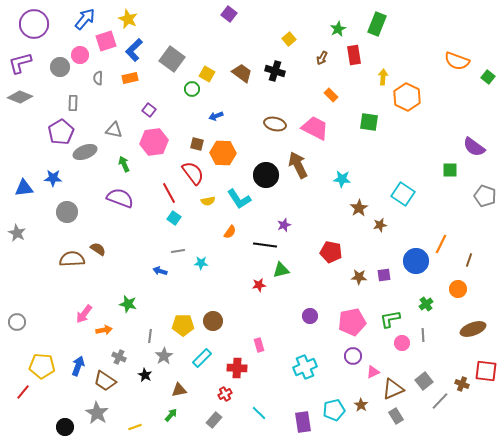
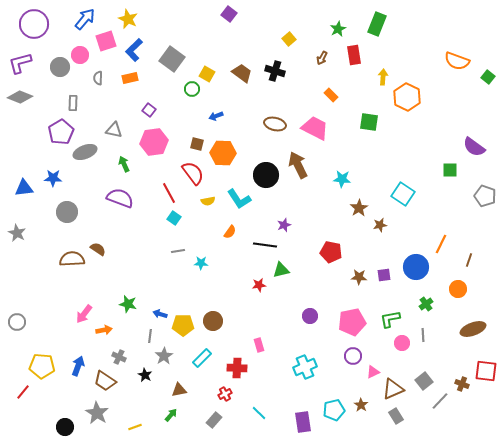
blue circle at (416, 261): moved 6 px down
blue arrow at (160, 271): moved 43 px down
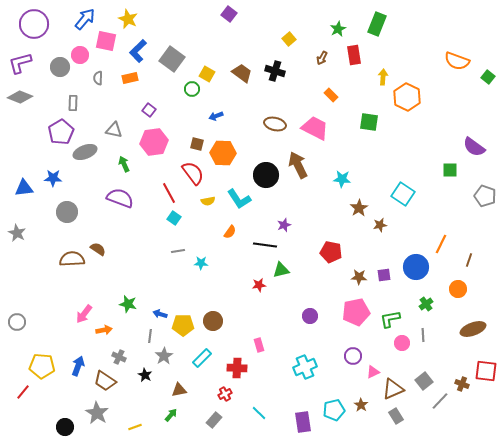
pink square at (106, 41): rotated 30 degrees clockwise
blue L-shape at (134, 50): moved 4 px right, 1 px down
pink pentagon at (352, 322): moved 4 px right, 10 px up
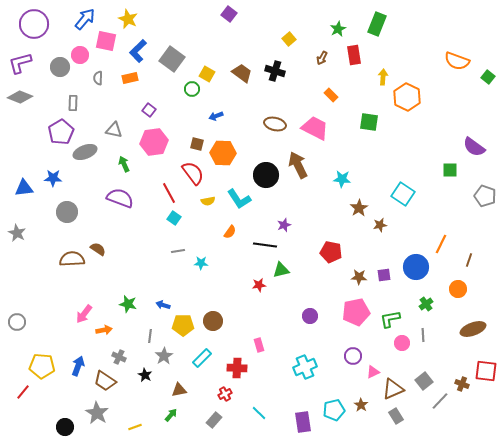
blue arrow at (160, 314): moved 3 px right, 9 px up
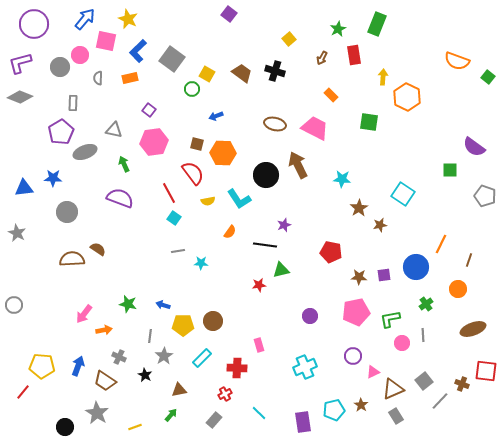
gray circle at (17, 322): moved 3 px left, 17 px up
